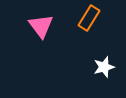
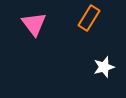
pink triangle: moved 7 px left, 2 px up
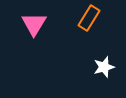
pink triangle: rotated 8 degrees clockwise
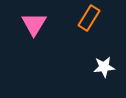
white star: rotated 10 degrees clockwise
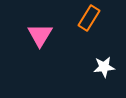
pink triangle: moved 6 px right, 11 px down
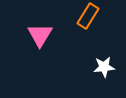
orange rectangle: moved 1 px left, 2 px up
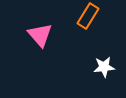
pink triangle: rotated 12 degrees counterclockwise
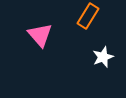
white star: moved 1 px left, 10 px up; rotated 15 degrees counterclockwise
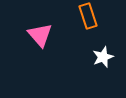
orange rectangle: rotated 50 degrees counterclockwise
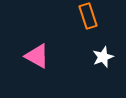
pink triangle: moved 3 px left, 21 px down; rotated 20 degrees counterclockwise
